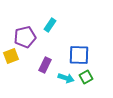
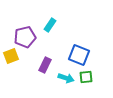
blue square: rotated 20 degrees clockwise
green square: rotated 24 degrees clockwise
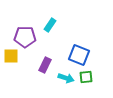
purple pentagon: rotated 15 degrees clockwise
yellow square: rotated 21 degrees clockwise
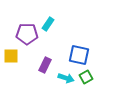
cyan rectangle: moved 2 px left, 1 px up
purple pentagon: moved 2 px right, 3 px up
blue square: rotated 10 degrees counterclockwise
green square: rotated 24 degrees counterclockwise
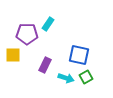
yellow square: moved 2 px right, 1 px up
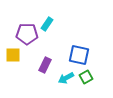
cyan rectangle: moved 1 px left
cyan arrow: rotated 133 degrees clockwise
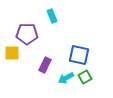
cyan rectangle: moved 5 px right, 8 px up; rotated 56 degrees counterclockwise
yellow square: moved 1 px left, 2 px up
green square: moved 1 px left
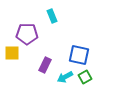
cyan arrow: moved 1 px left, 1 px up
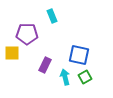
cyan arrow: rotated 105 degrees clockwise
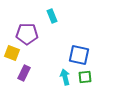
yellow square: rotated 21 degrees clockwise
purple rectangle: moved 21 px left, 8 px down
green square: rotated 24 degrees clockwise
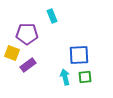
blue square: rotated 15 degrees counterclockwise
purple rectangle: moved 4 px right, 8 px up; rotated 28 degrees clockwise
